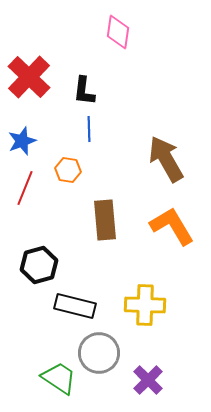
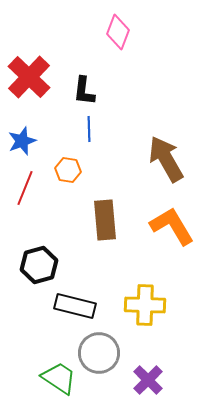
pink diamond: rotated 12 degrees clockwise
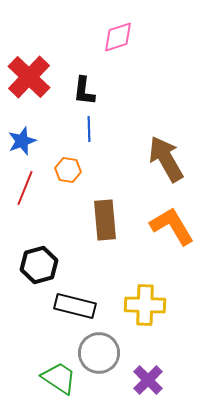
pink diamond: moved 5 px down; rotated 52 degrees clockwise
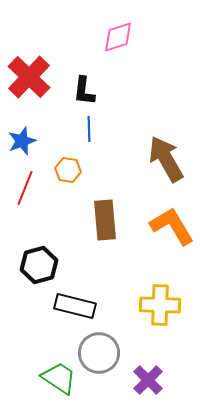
yellow cross: moved 15 px right
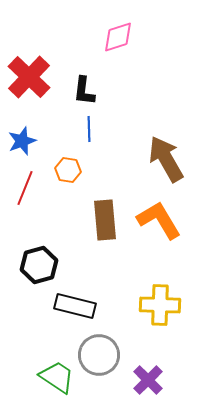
orange L-shape: moved 13 px left, 6 px up
gray circle: moved 2 px down
green trapezoid: moved 2 px left, 1 px up
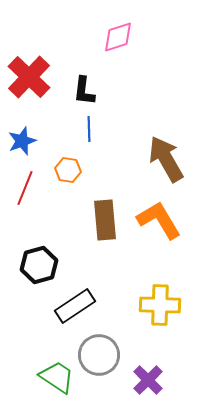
black rectangle: rotated 48 degrees counterclockwise
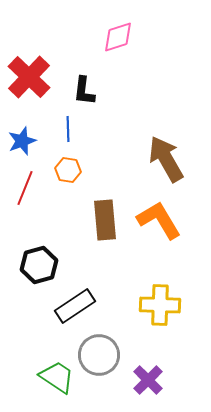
blue line: moved 21 px left
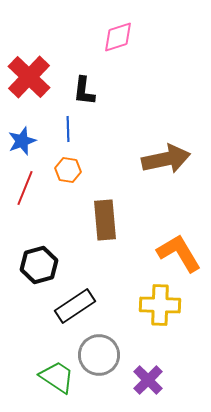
brown arrow: rotated 108 degrees clockwise
orange L-shape: moved 20 px right, 33 px down
